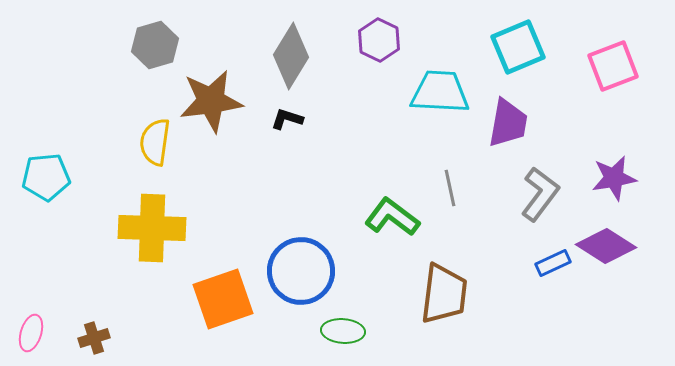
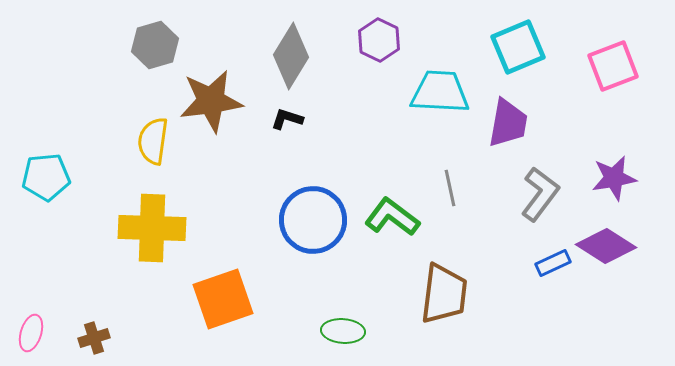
yellow semicircle: moved 2 px left, 1 px up
blue circle: moved 12 px right, 51 px up
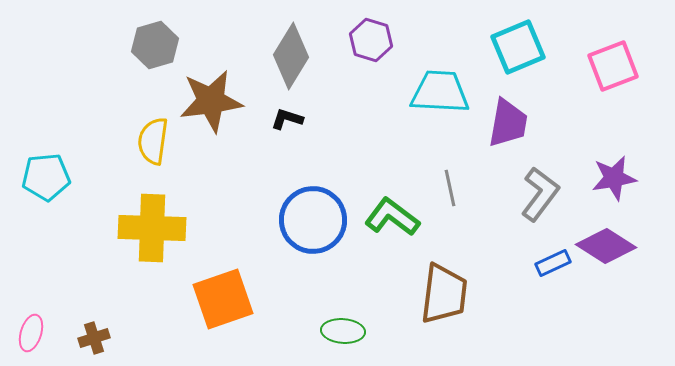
purple hexagon: moved 8 px left; rotated 9 degrees counterclockwise
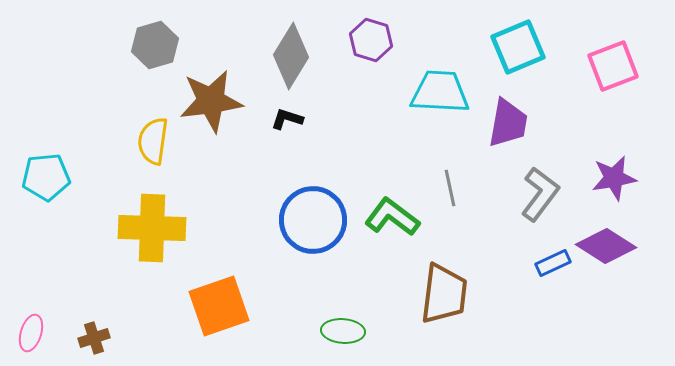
orange square: moved 4 px left, 7 px down
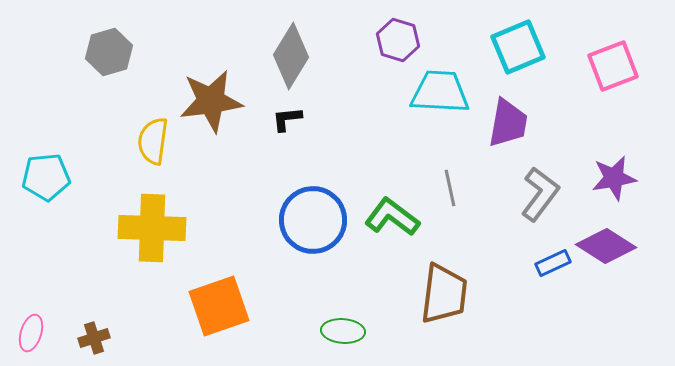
purple hexagon: moved 27 px right
gray hexagon: moved 46 px left, 7 px down
black L-shape: rotated 24 degrees counterclockwise
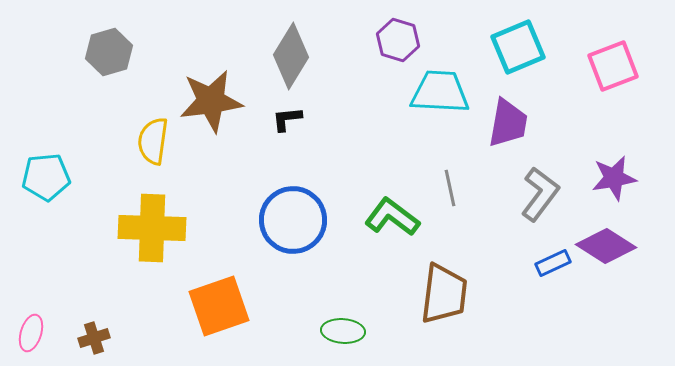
blue circle: moved 20 px left
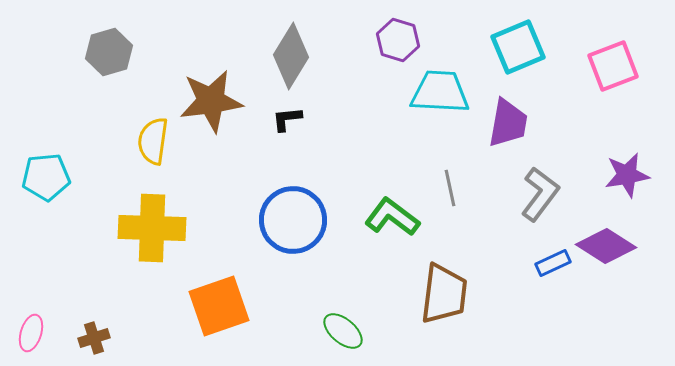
purple star: moved 13 px right, 3 px up
green ellipse: rotated 36 degrees clockwise
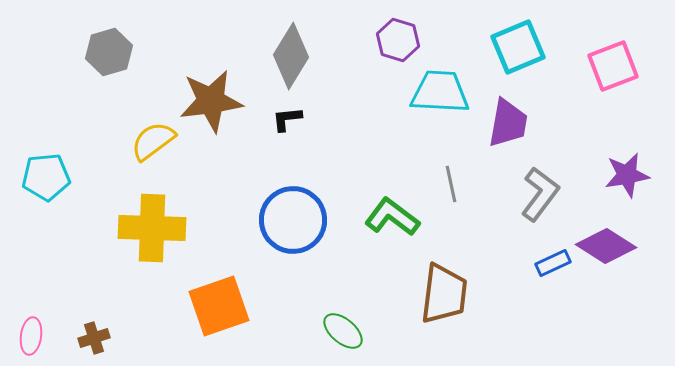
yellow semicircle: rotated 45 degrees clockwise
gray line: moved 1 px right, 4 px up
pink ellipse: moved 3 px down; rotated 9 degrees counterclockwise
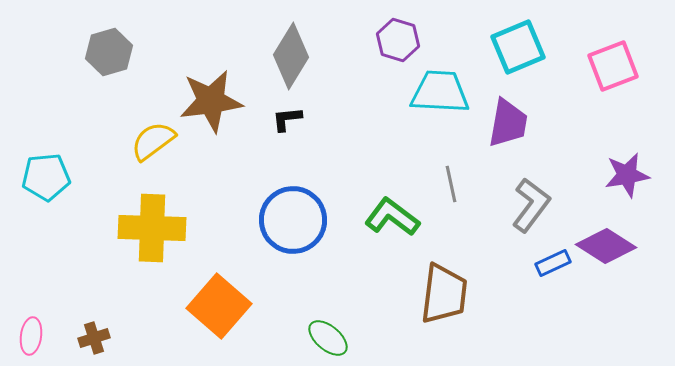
gray L-shape: moved 9 px left, 11 px down
orange square: rotated 30 degrees counterclockwise
green ellipse: moved 15 px left, 7 px down
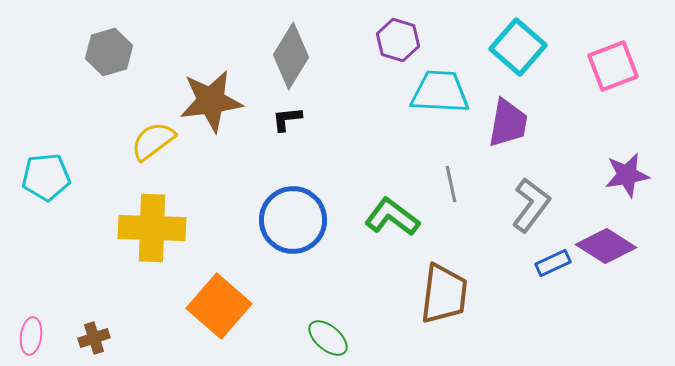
cyan square: rotated 26 degrees counterclockwise
